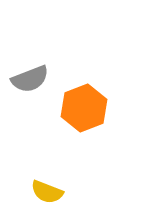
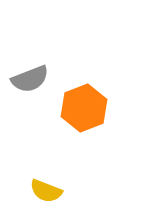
yellow semicircle: moved 1 px left, 1 px up
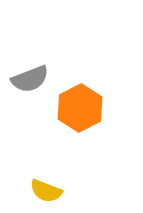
orange hexagon: moved 4 px left; rotated 6 degrees counterclockwise
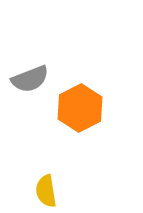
yellow semicircle: rotated 60 degrees clockwise
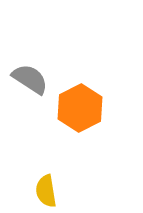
gray semicircle: rotated 126 degrees counterclockwise
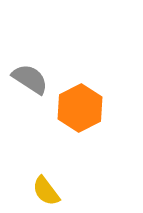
yellow semicircle: rotated 28 degrees counterclockwise
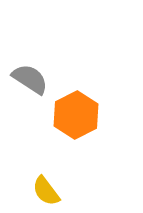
orange hexagon: moved 4 px left, 7 px down
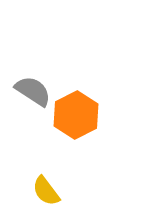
gray semicircle: moved 3 px right, 12 px down
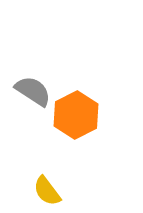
yellow semicircle: moved 1 px right
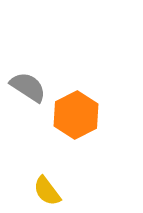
gray semicircle: moved 5 px left, 4 px up
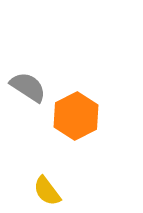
orange hexagon: moved 1 px down
